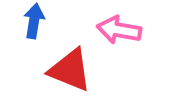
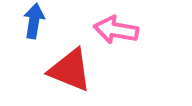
pink arrow: moved 3 px left
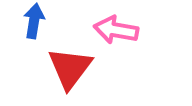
red triangle: moved 2 px up; rotated 45 degrees clockwise
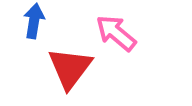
pink arrow: moved 3 px down; rotated 30 degrees clockwise
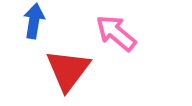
red triangle: moved 2 px left, 2 px down
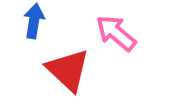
red triangle: rotated 24 degrees counterclockwise
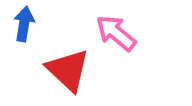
blue arrow: moved 10 px left, 3 px down
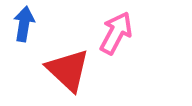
pink arrow: rotated 78 degrees clockwise
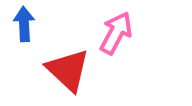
blue arrow: rotated 12 degrees counterclockwise
